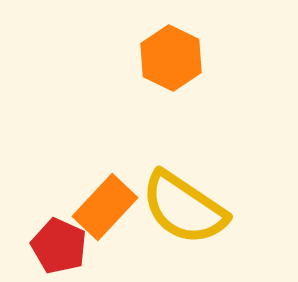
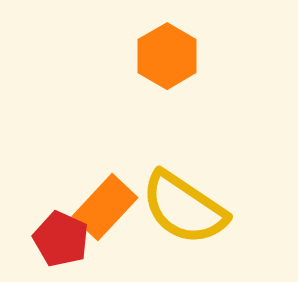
orange hexagon: moved 4 px left, 2 px up; rotated 4 degrees clockwise
red pentagon: moved 2 px right, 7 px up
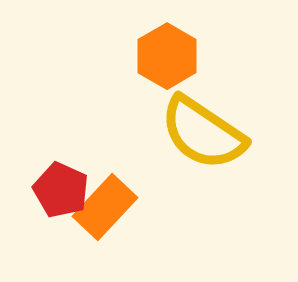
yellow semicircle: moved 19 px right, 75 px up
red pentagon: moved 49 px up
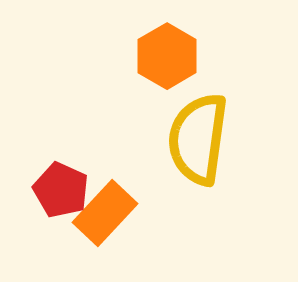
yellow semicircle: moved 5 px left, 6 px down; rotated 64 degrees clockwise
orange rectangle: moved 6 px down
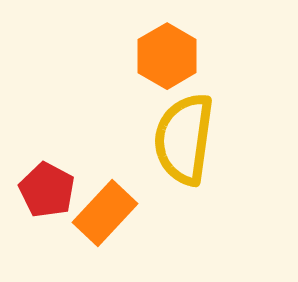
yellow semicircle: moved 14 px left
red pentagon: moved 14 px left; rotated 4 degrees clockwise
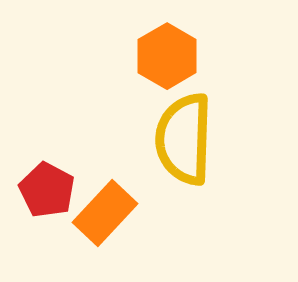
yellow semicircle: rotated 6 degrees counterclockwise
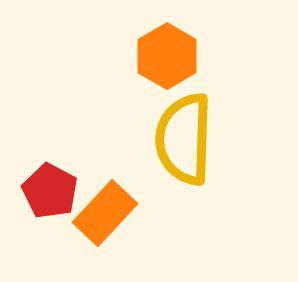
red pentagon: moved 3 px right, 1 px down
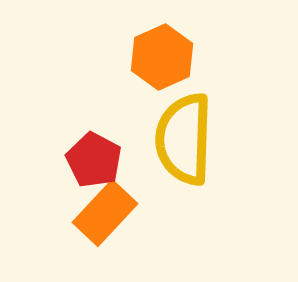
orange hexagon: moved 5 px left, 1 px down; rotated 6 degrees clockwise
red pentagon: moved 44 px right, 31 px up
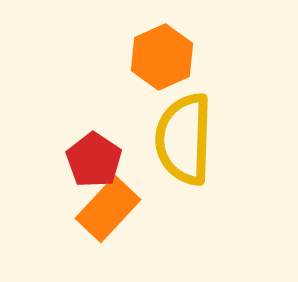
red pentagon: rotated 6 degrees clockwise
orange rectangle: moved 3 px right, 4 px up
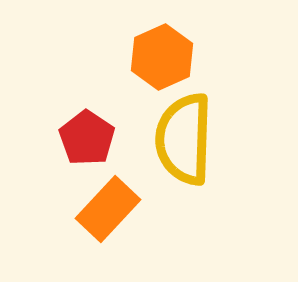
red pentagon: moved 7 px left, 22 px up
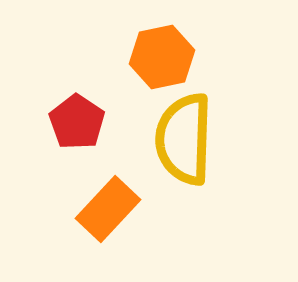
orange hexagon: rotated 12 degrees clockwise
red pentagon: moved 10 px left, 16 px up
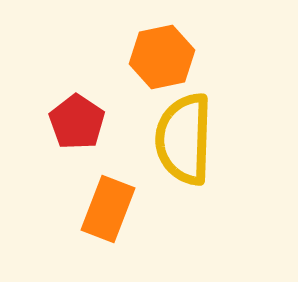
orange rectangle: rotated 22 degrees counterclockwise
